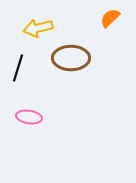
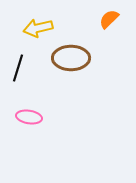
orange semicircle: moved 1 px left, 1 px down
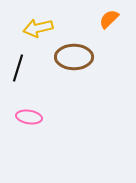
brown ellipse: moved 3 px right, 1 px up
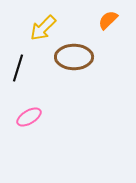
orange semicircle: moved 1 px left, 1 px down
yellow arrow: moved 5 px right; rotated 32 degrees counterclockwise
pink ellipse: rotated 40 degrees counterclockwise
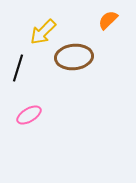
yellow arrow: moved 4 px down
brown ellipse: rotated 6 degrees counterclockwise
pink ellipse: moved 2 px up
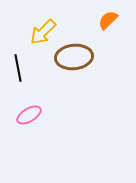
black line: rotated 28 degrees counterclockwise
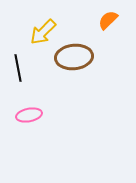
pink ellipse: rotated 20 degrees clockwise
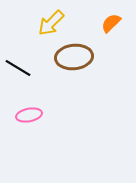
orange semicircle: moved 3 px right, 3 px down
yellow arrow: moved 8 px right, 9 px up
black line: rotated 48 degrees counterclockwise
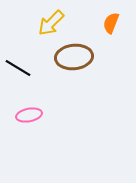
orange semicircle: rotated 25 degrees counterclockwise
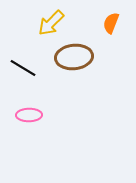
black line: moved 5 px right
pink ellipse: rotated 10 degrees clockwise
